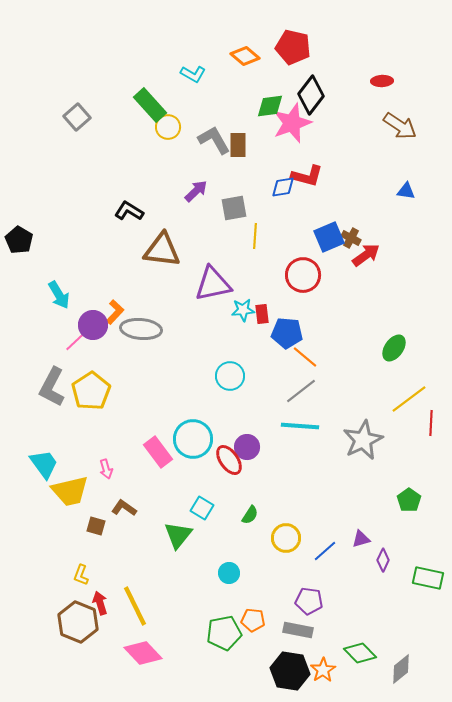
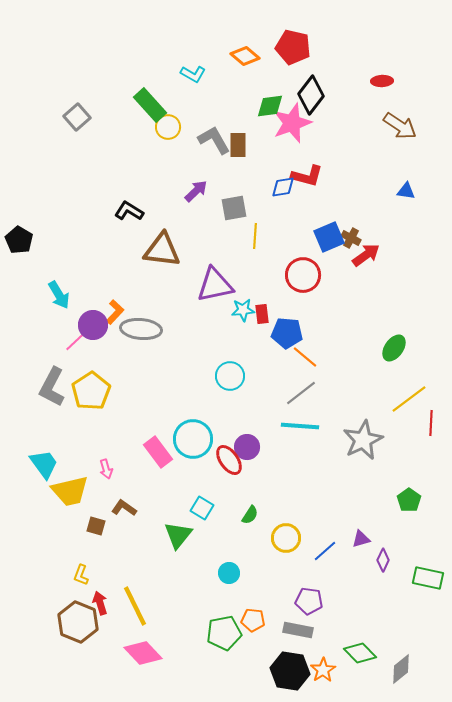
purple triangle at (213, 284): moved 2 px right, 1 px down
gray line at (301, 391): moved 2 px down
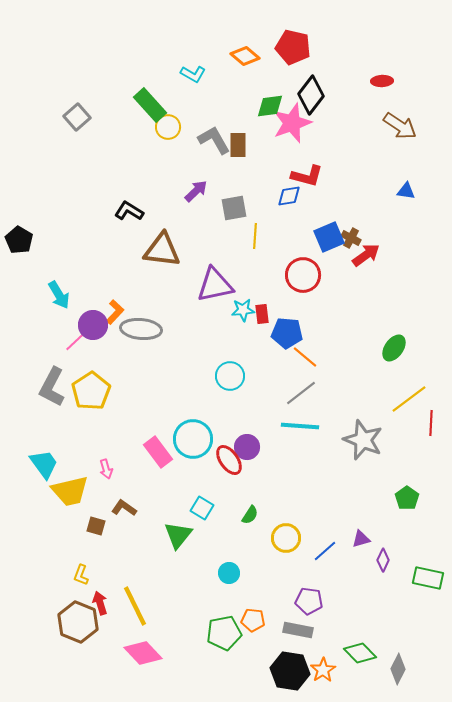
blue diamond at (283, 187): moved 6 px right, 9 px down
gray star at (363, 440): rotated 24 degrees counterclockwise
green pentagon at (409, 500): moved 2 px left, 2 px up
gray diamond at (401, 669): moved 3 px left; rotated 24 degrees counterclockwise
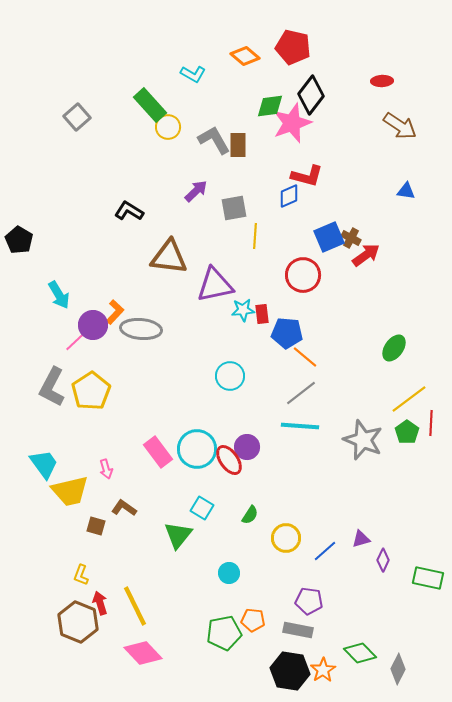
blue diamond at (289, 196): rotated 15 degrees counterclockwise
brown triangle at (162, 250): moved 7 px right, 7 px down
cyan circle at (193, 439): moved 4 px right, 10 px down
green pentagon at (407, 498): moved 66 px up
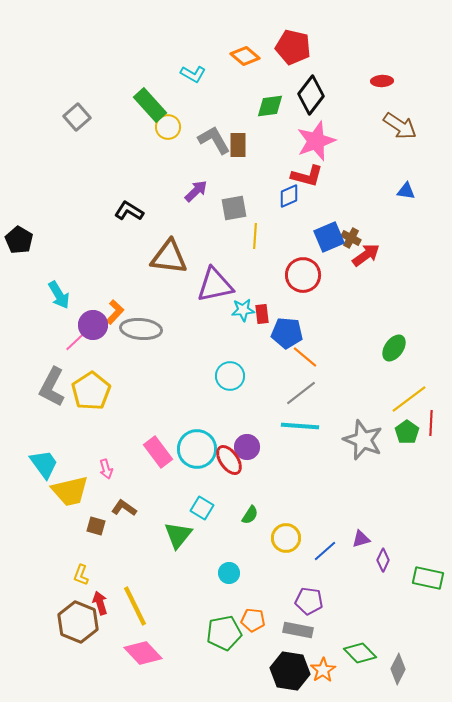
pink star at (292, 123): moved 24 px right, 18 px down
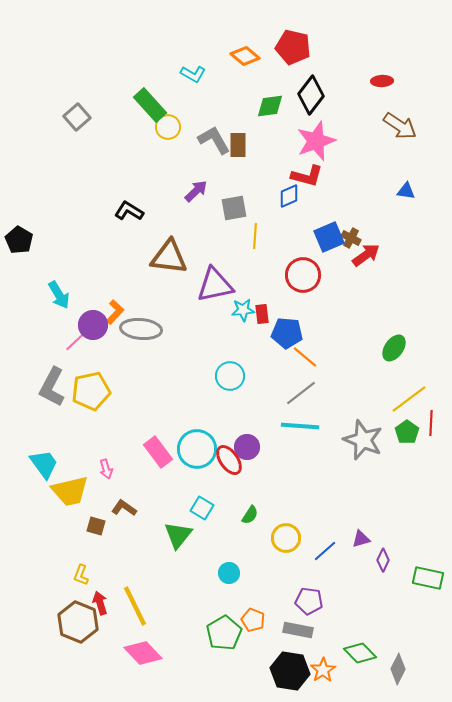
yellow pentagon at (91, 391): rotated 21 degrees clockwise
orange pentagon at (253, 620): rotated 15 degrees clockwise
green pentagon at (224, 633): rotated 20 degrees counterclockwise
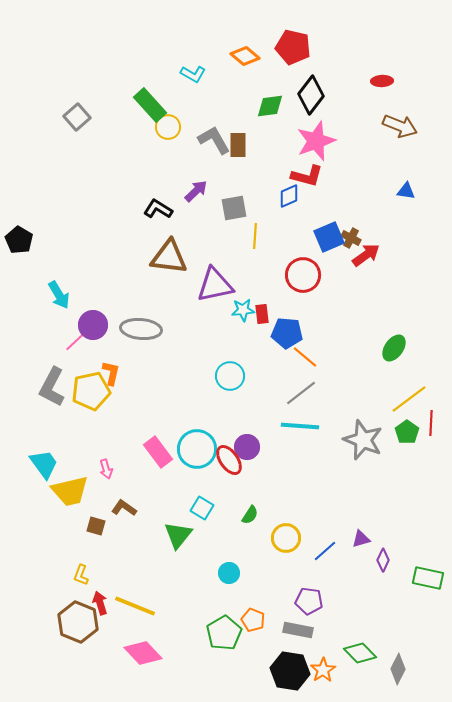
brown arrow at (400, 126): rotated 12 degrees counterclockwise
black L-shape at (129, 211): moved 29 px right, 2 px up
orange L-shape at (115, 312): moved 4 px left, 61 px down; rotated 30 degrees counterclockwise
yellow line at (135, 606): rotated 42 degrees counterclockwise
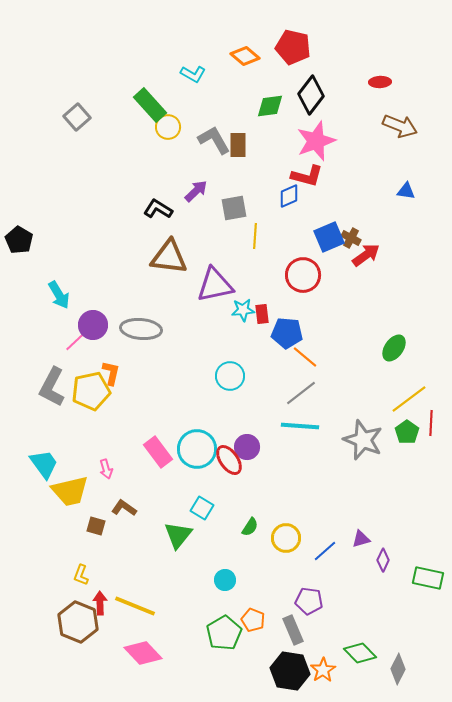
red ellipse at (382, 81): moved 2 px left, 1 px down
green semicircle at (250, 515): moved 12 px down
cyan circle at (229, 573): moved 4 px left, 7 px down
red arrow at (100, 603): rotated 15 degrees clockwise
gray rectangle at (298, 630): moved 5 px left; rotated 56 degrees clockwise
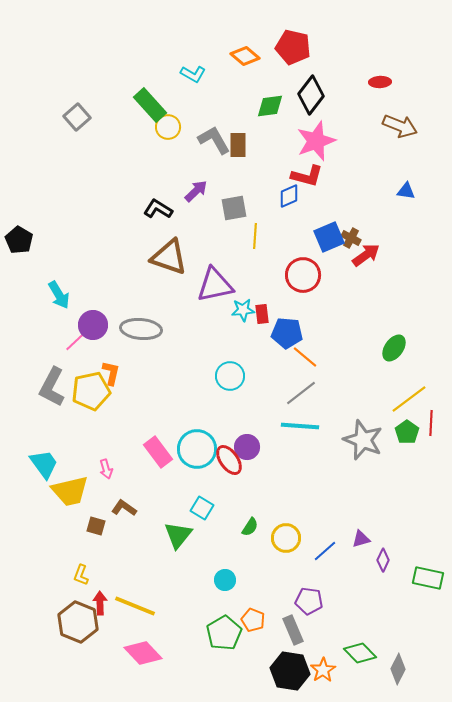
brown triangle at (169, 257): rotated 12 degrees clockwise
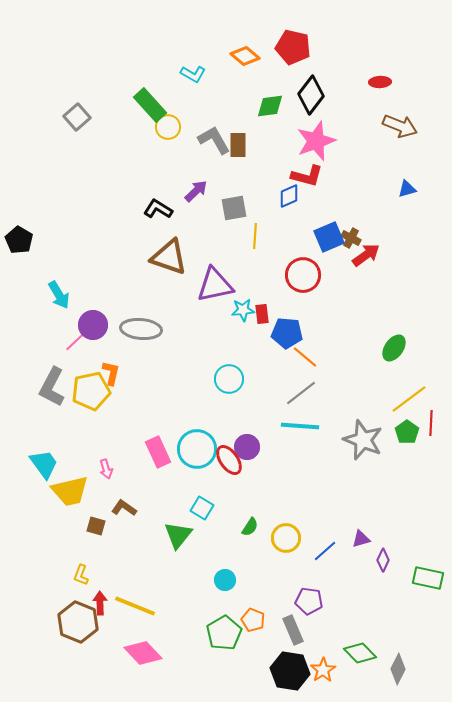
blue triangle at (406, 191): moved 1 px right, 2 px up; rotated 24 degrees counterclockwise
cyan circle at (230, 376): moved 1 px left, 3 px down
pink rectangle at (158, 452): rotated 12 degrees clockwise
